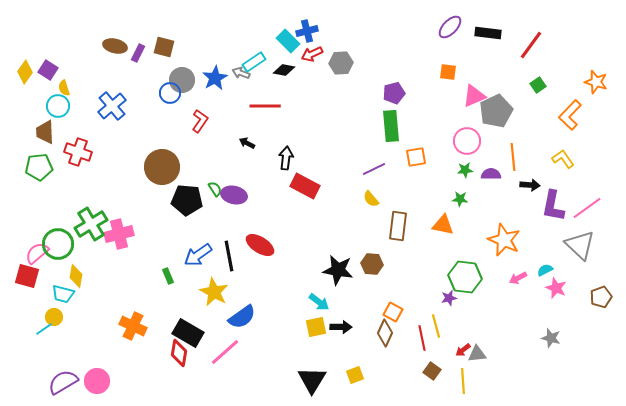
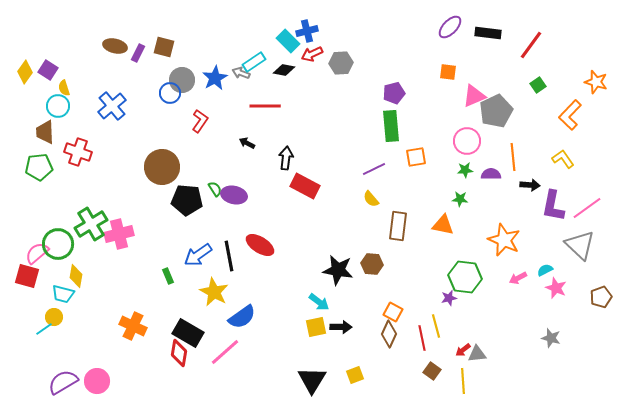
brown diamond at (385, 333): moved 4 px right, 1 px down
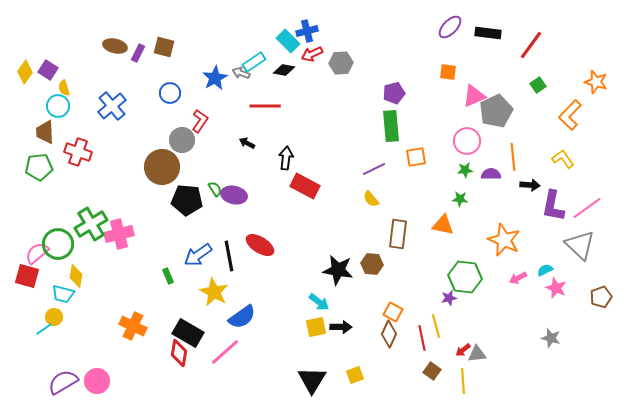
gray circle at (182, 80): moved 60 px down
brown rectangle at (398, 226): moved 8 px down
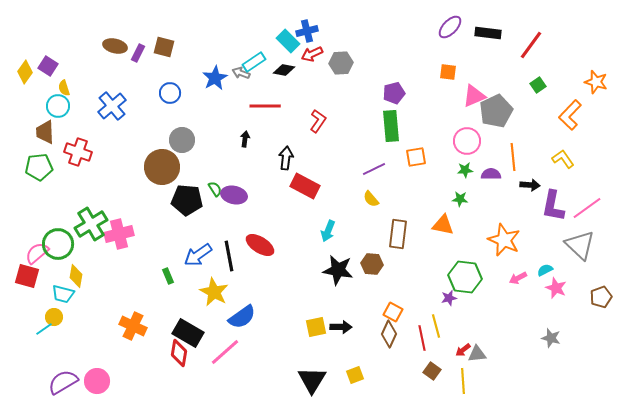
purple square at (48, 70): moved 4 px up
red L-shape at (200, 121): moved 118 px right
black arrow at (247, 143): moved 2 px left, 4 px up; rotated 70 degrees clockwise
cyan arrow at (319, 302): moved 9 px right, 71 px up; rotated 75 degrees clockwise
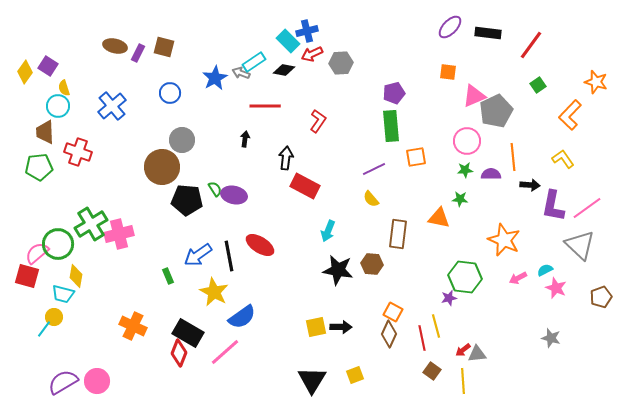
orange triangle at (443, 225): moved 4 px left, 7 px up
cyan line at (44, 329): rotated 18 degrees counterclockwise
red diamond at (179, 353): rotated 12 degrees clockwise
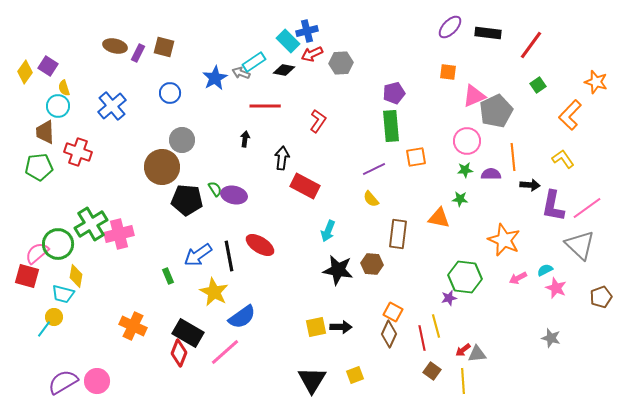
black arrow at (286, 158): moved 4 px left
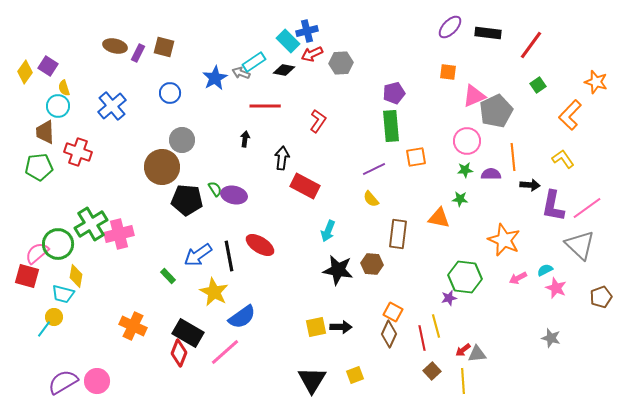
green rectangle at (168, 276): rotated 21 degrees counterclockwise
brown square at (432, 371): rotated 12 degrees clockwise
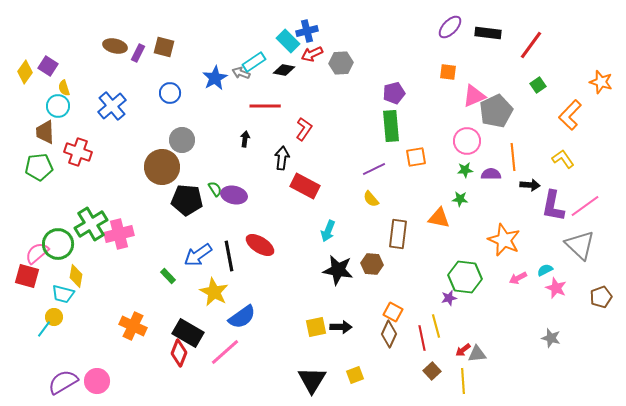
orange star at (596, 82): moved 5 px right
red L-shape at (318, 121): moved 14 px left, 8 px down
pink line at (587, 208): moved 2 px left, 2 px up
